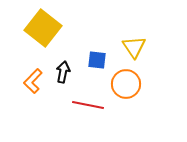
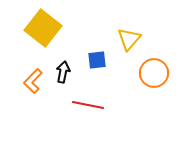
yellow triangle: moved 5 px left, 8 px up; rotated 15 degrees clockwise
blue square: rotated 12 degrees counterclockwise
orange circle: moved 28 px right, 11 px up
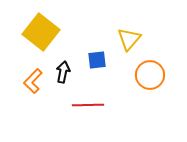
yellow square: moved 2 px left, 4 px down
orange circle: moved 4 px left, 2 px down
red line: rotated 12 degrees counterclockwise
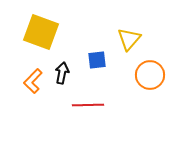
yellow square: rotated 18 degrees counterclockwise
black arrow: moved 1 px left, 1 px down
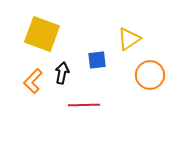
yellow square: moved 1 px right, 2 px down
yellow triangle: rotated 15 degrees clockwise
red line: moved 4 px left
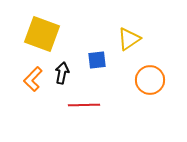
orange circle: moved 5 px down
orange L-shape: moved 2 px up
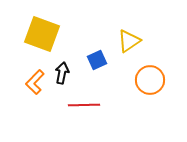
yellow triangle: moved 2 px down
blue square: rotated 18 degrees counterclockwise
orange L-shape: moved 2 px right, 3 px down
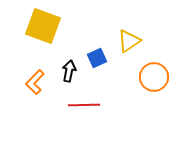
yellow square: moved 1 px right, 8 px up
blue square: moved 2 px up
black arrow: moved 7 px right, 2 px up
orange circle: moved 4 px right, 3 px up
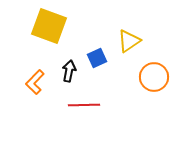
yellow square: moved 6 px right
